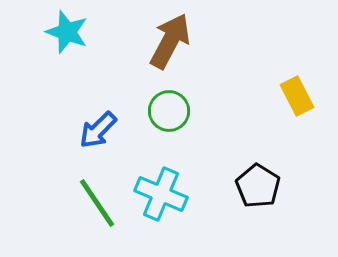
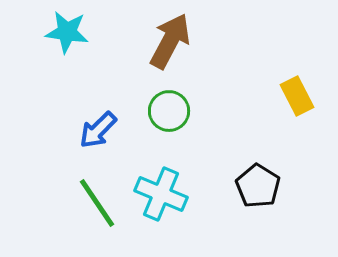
cyan star: rotated 12 degrees counterclockwise
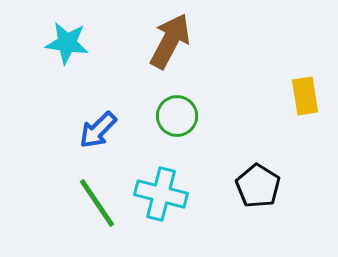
cyan star: moved 11 px down
yellow rectangle: moved 8 px right; rotated 18 degrees clockwise
green circle: moved 8 px right, 5 px down
cyan cross: rotated 9 degrees counterclockwise
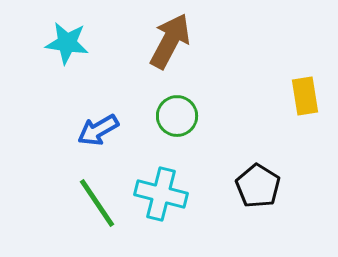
blue arrow: rotated 15 degrees clockwise
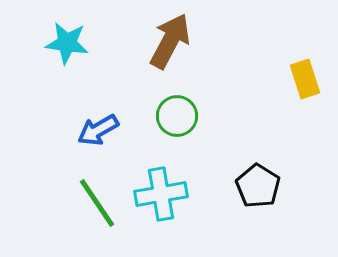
yellow rectangle: moved 17 px up; rotated 9 degrees counterclockwise
cyan cross: rotated 24 degrees counterclockwise
